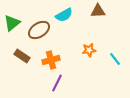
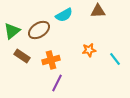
green triangle: moved 8 px down
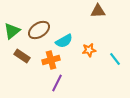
cyan semicircle: moved 26 px down
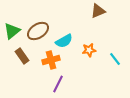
brown triangle: rotated 21 degrees counterclockwise
brown ellipse: moved 1 px left, 1 px down
brown rectangle: rotated 21 degrees clockwise
purple line: moved 1 px right, 1 px down
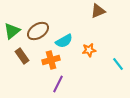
cyan line: moved 3 px right, 5 px down
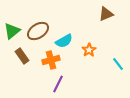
brown triangle: moved 8 px right, 3 px down
orange star: rotated 24 degrees counterclockwise
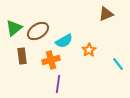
green triangle: moved 2 px right, 3 px up
brown rectangle: rotated 28 degrees clockwise
purple line: rotated 18 degrees counterclockwise
